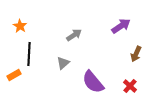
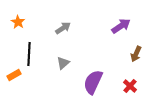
orange star: moved 2 px left, 4 px up
gray arrow: moved 11 px left, 7 px up
purple semicircle: rotated 65 degrees clockwise
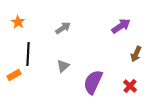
black line: moved 1 px left
gray triangle: moved 3 px down
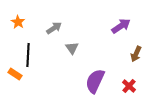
gray arrow: moved 9 px left
black line: moved 1 px down
gray triangle: moved 9 px right, 18 px up; rotated 24 degrees counterclockwise
orange rectangle: moved 1 px right, 1 px up; rotated 64 degrees clockwise
purple semicircle: moved 2 px right, 1 px up
red cross: moved 1 px left
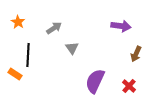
purple arrow: rotated 42 degrees clockwise
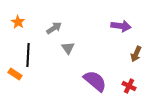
gray triangle: moved 4 px left
purple semicircle: rotated 105 degrees clockwise
red cross: rotated 16 degrees counterclockwise
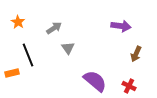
black line: rotated 25 degrees counterclockwise
orange rectangle: moved 3 px left, 1 px up; rotated 48 degrees counterclockwise
